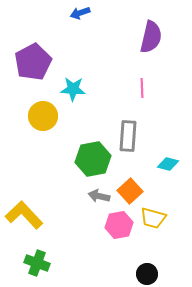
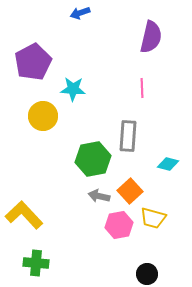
green cross: moved 1 px left; rotated 15 degrees counterclockwise
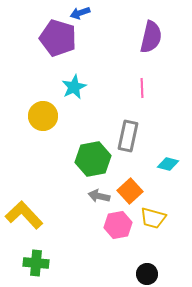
purple pentagon: moved 25 px right, 24 px up; rotated 27 degrees counterclockwise
cyan star: moved 1 px right, 2 px up; rotated 30 degrees counterclockwise
gray rectangle: rotated 8 degrees clockwise
pink hexagon: moved 1 px left
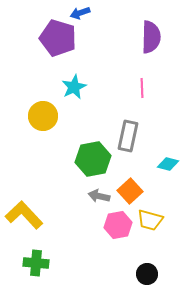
purple semicircle: rotated 12 degrees counterclockwise
yellow trapezoid: moved 3 px left, 2 px down
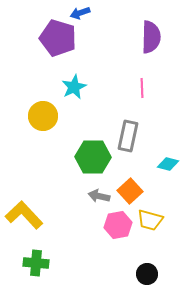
green hexagon: moved 2 px up; rotated 12 degrees clockwise
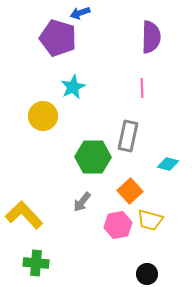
cyan star: moved 1 px left
gray arrow: moved 17 px left, 6 px down; rotated 65 degrees counterclockwise
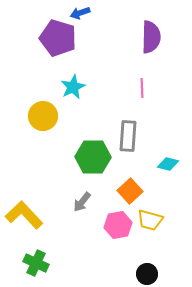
gray rectangle: rotated 8 degrees counterclockwise
green cross: rotated 20 degrees clockwise
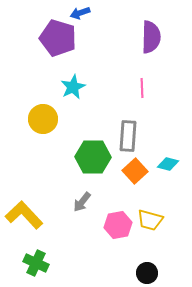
yellow circle: moved 3 px down
orange square: moved 5 px right, 20 px up
black circle: moved 1 px up
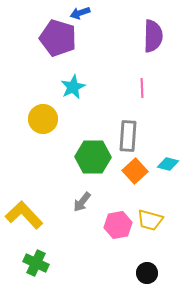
purple semicircle: moved 2 px right, 1 px up
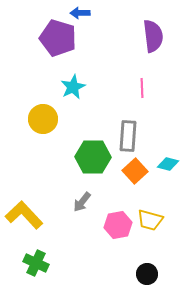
blue arrow: rotated 18 degrees clockwise
purple semicircle: rotated 8 degrees counterclockwise
black circle: moved 1 px down
